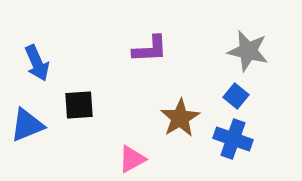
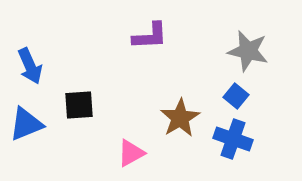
purple L-shape: moved 13 px up
blue arrow: moved 7 px left, 3 px down
blue triangle: moved 1 px left, 1 px up
pink triangle: moved 1 px left, 6 px up
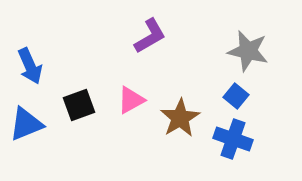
purple L-shape: rotated 27 degrees counterclockwise
black square: rotated 16 degrees counterclockwise
pink triangle: moved 53 px up
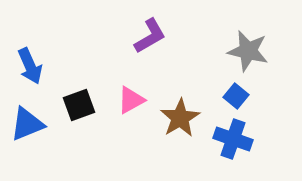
blue triangle: moved 1 px right
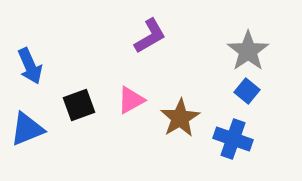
gray star: rotated 24 degrees clockwise
blue square: moved 11 px right, 5 px up
blue triangle: moved 5 px down
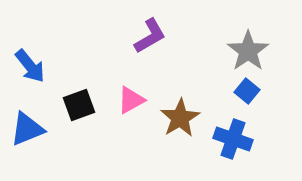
blue arrow: rotated 15 degrees counterclockwise
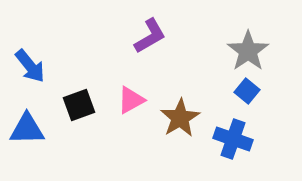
blue triangle: rotated 21 degrees clockwise
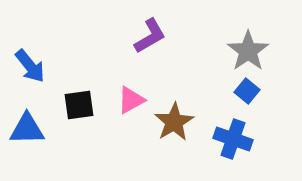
black square: rotated 12 degrees clockwise
brown star: moved 6 px left, 4 px down
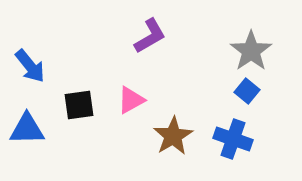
gray star: moved 3 px right
brown star: moved 1 px left, 14 px down
